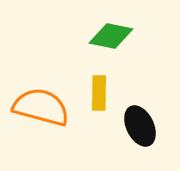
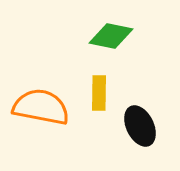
orange semicircle: rotated 4 degrees counterclockwise
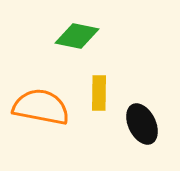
green diamond: moved 34 px left
black ellipse: moved 2 px right, 2 px up
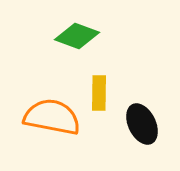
green diamond: rotated 9 degrees clockwise
orange semicircle: moved 11 px right, 10 px down
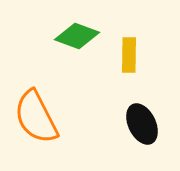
yellow rectangle: moved 30 px right, 38 px up
orange semicircle: moved 16 px left; rotated 128 degrees counterclockwise
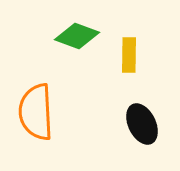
orange semicircle: moved 5 px up; rotated 24 degrees clockwise
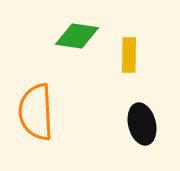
green diamond: rotated 12 degrees counterclockwise
black ellipse: rotated 12 degrees clockwise
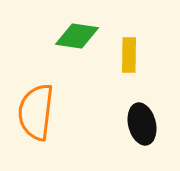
orange semicircle: rotated 10 degrees clockwise
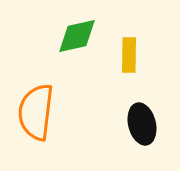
green diamond: rotated 21 degrees counterclockwise
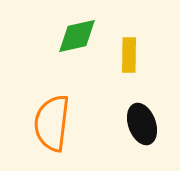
orange semicircle: moved 16 px right, 11 px down
black ellipse: rotated 6 degrees counterclockwise
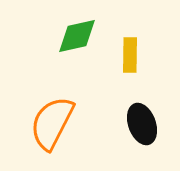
yellow rectangle: moved 1 px right
orange semicircle: rotated 20 degrees clockwise
